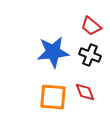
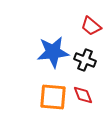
black cross: moved 5 px left, 5 px down
red diamond: moved 2 px left, 3 px down
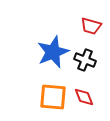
red trapezoid: rotated 25 degrees counterclockwise
blue star: rotated 16 degrees counterclockwise
red diamond: moved 1 px right, 2 px down
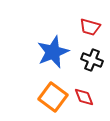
red trapezoid: moved 1 px left, 1 px down
black cross: moved 7 px right
orange square: rotated 32 degrees clockwise
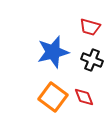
blue star: rotated 8 degrees clockwise
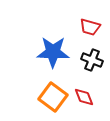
blue star: rotated 16 degrees clockwise
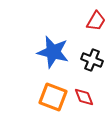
red trapezoid: moved 6 px right, 6 px up; rotated 75 degrees counterclockwise
blue star: rotated 12 degrees clockwise
orange square: rotated 16 degrees counterclockwise
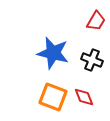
blue star: moved 1 px down
